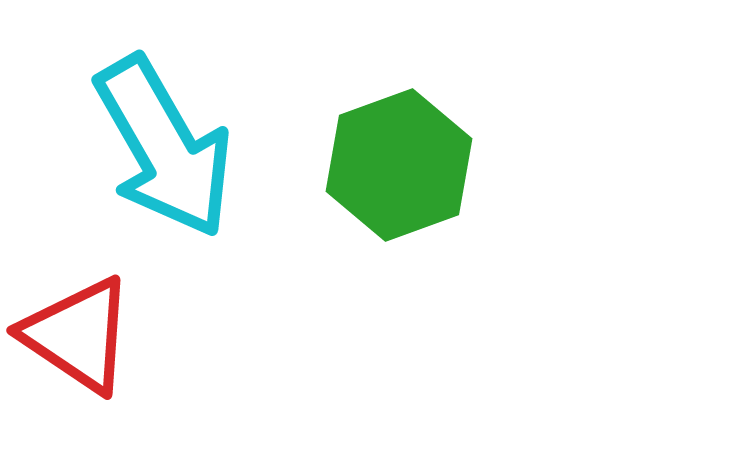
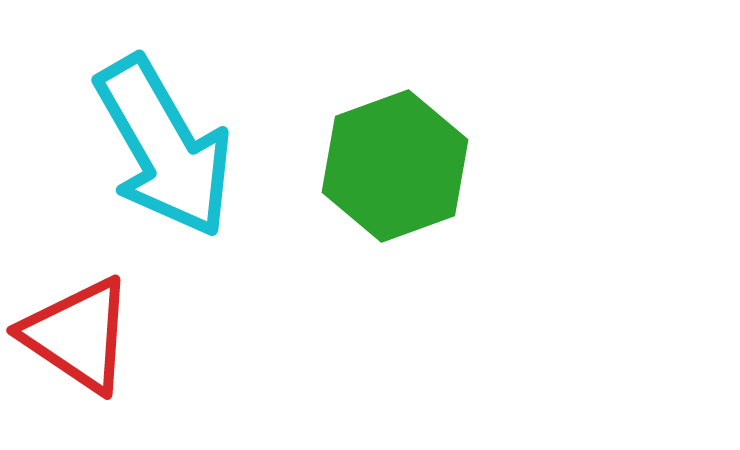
green hexagon: moved 4 px left, 1 px down
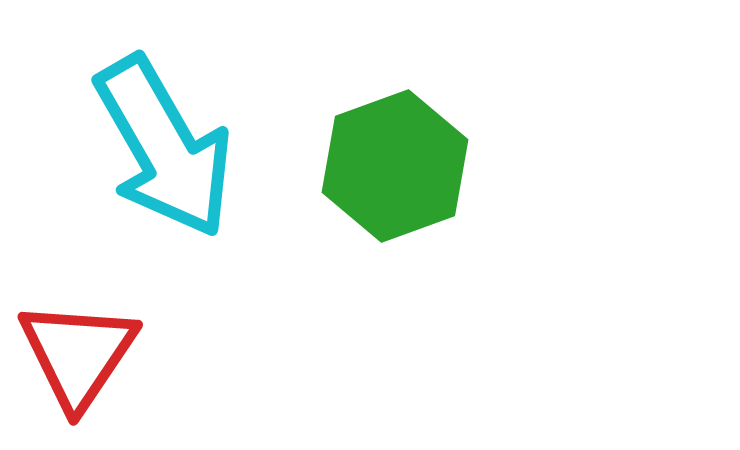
red triangle: moved 19 px down; rotated 30 degrees clockwise
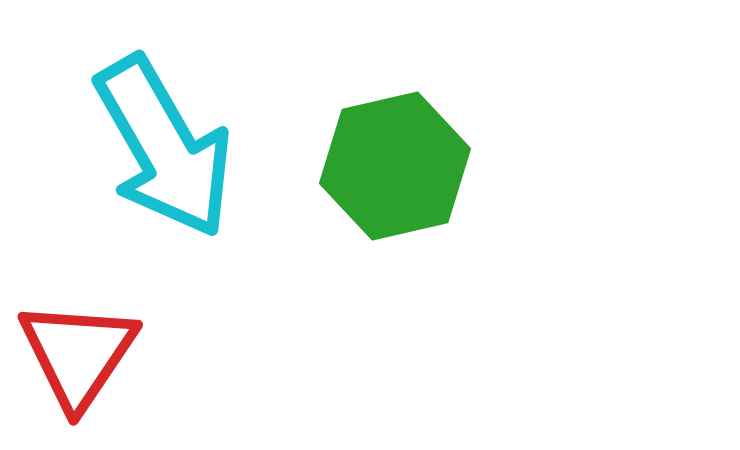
green hexagon: rotated 7 degrees clockwise
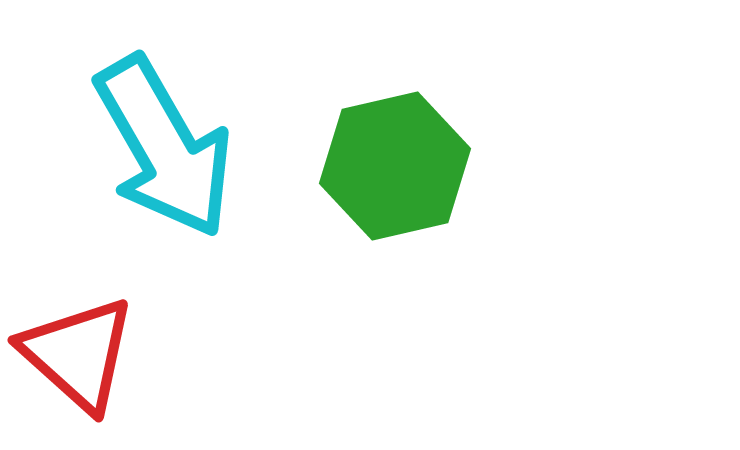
red triangle: rotated 22 degrees counterclockwise
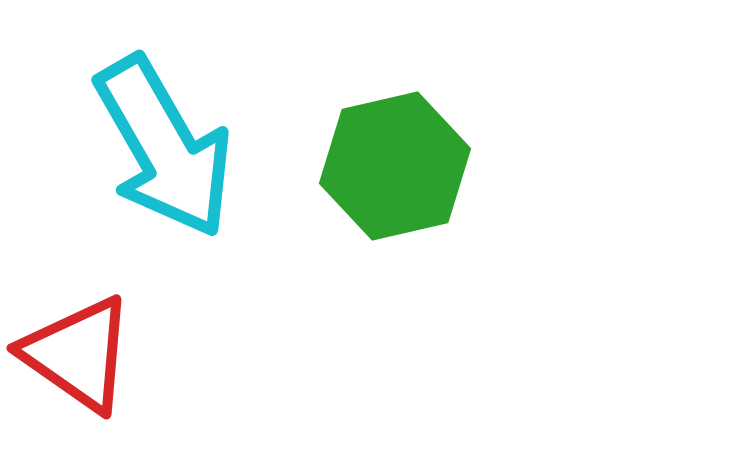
red triangle: rotated 7 degrees counterclockwise
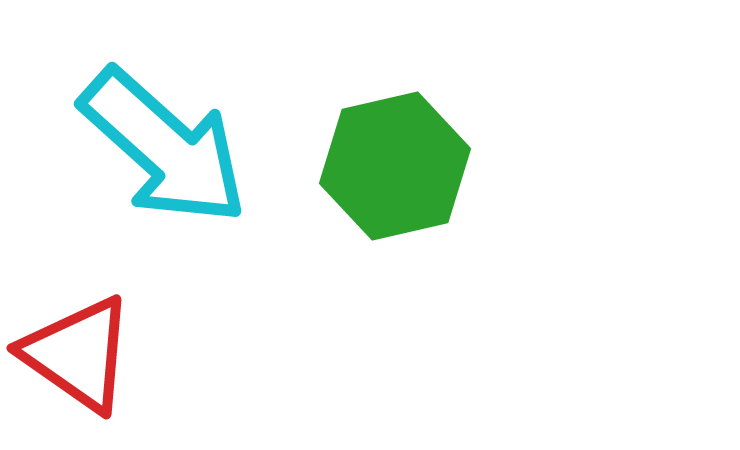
cyan arrow: rotated 18 degrees counterclockwise
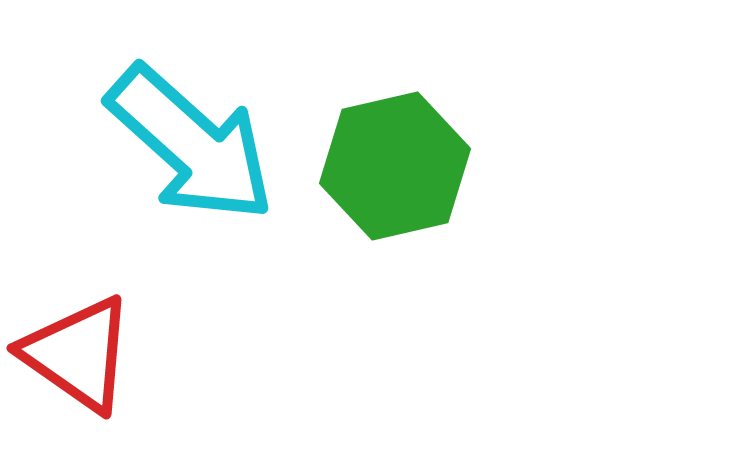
cyan arrow: moved 27 px right, 3 px up
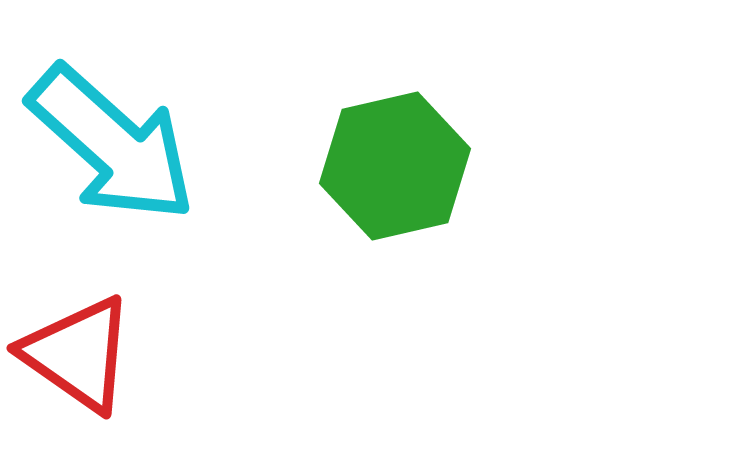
cyan arrow: moved 79 px left
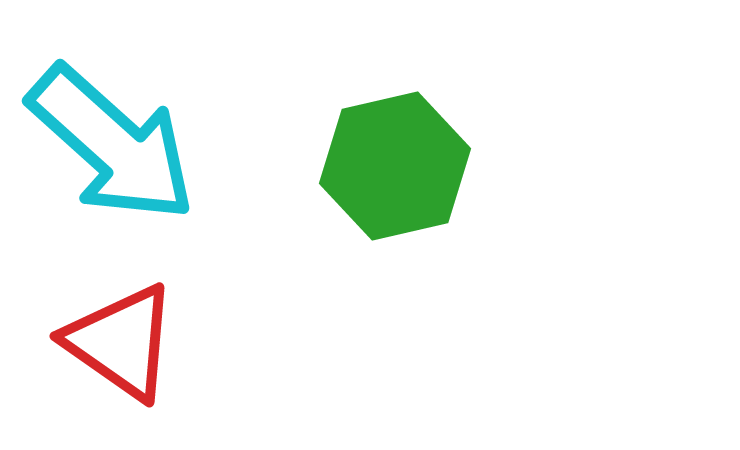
red triangle: moved 43 px right, 12 px up
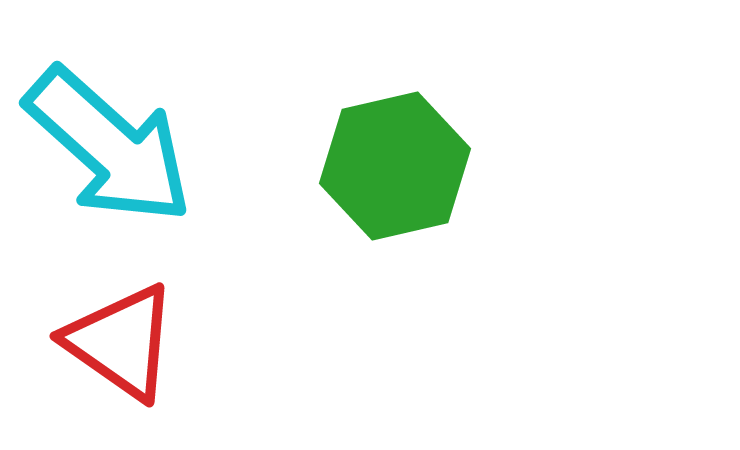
cyan arrow: moved 3 px left, 2 px down
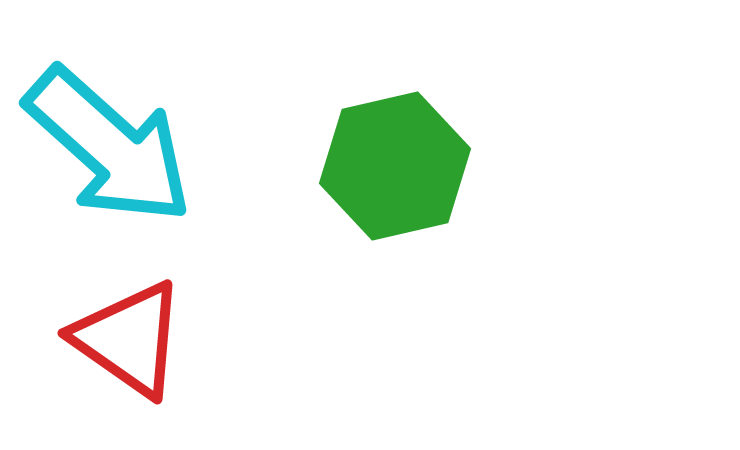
red triangle: moved 8 px right, 3 px up
